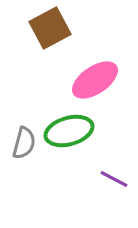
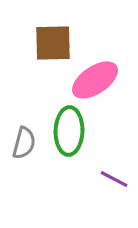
brown square: moved 3 px right, 15 px down; rotated 27 degrees clockwise
green ellipse: rotated 72 degrees counterclockwise
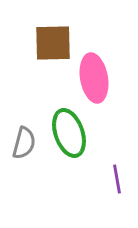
pink ellipse: moved 1 px left, 2 px up; rotated 66 degrees counterclockwise
green ellipse: moved 2 px down; rotated 21 degrees counterclockwise
purple line: moved 3 px right; rotated 52 degrees clockwise
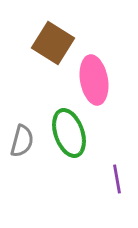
brown square: rotated 33 degrees clockwise
pink ellipse: moved 2 px down
gray semicircle: moved 2 px left, 2 px up
